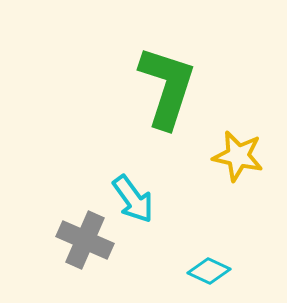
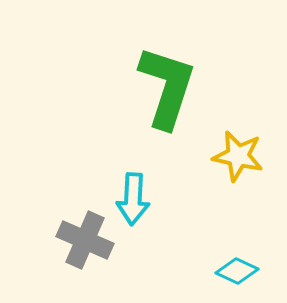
cyan arrow: rotated 39 degrees clockwise
cyan diamond: moved 28 px right
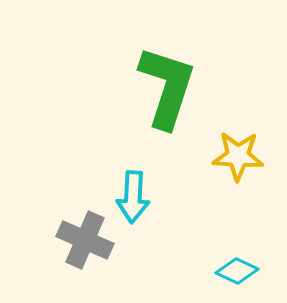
yellow star: rotated 9 degrees counterclockwise
cyan arrow: moved 2 px up
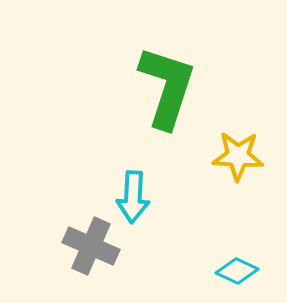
gray cross: moved 6 px right, 6 px down
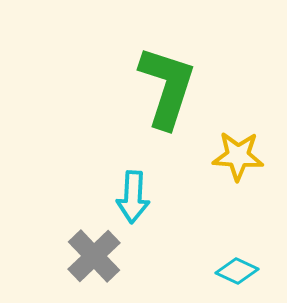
gray cross: moved 3 px right, 10 px down; rotated 22 degrees clockwise
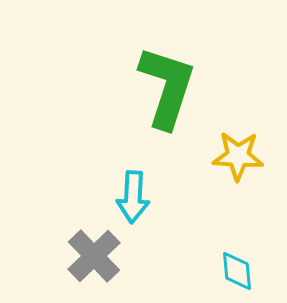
cyan diamond: rotated 60 degrees clockwise
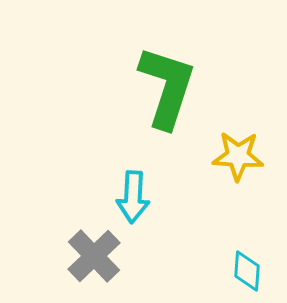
cyan diamond: moved 10 px right; rotated 9 degrees clockwise
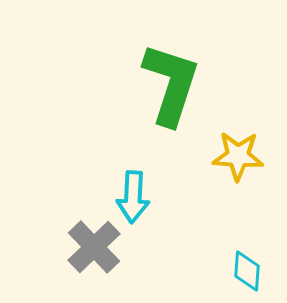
green L-shape: moved 4 px right, 3 px up
gray cross: moved 9 px up
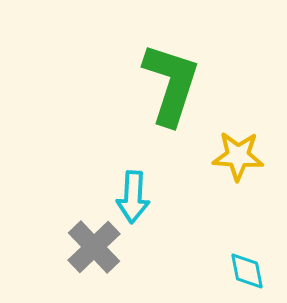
cyan diamond: rotated 15 degrees counterclockwise
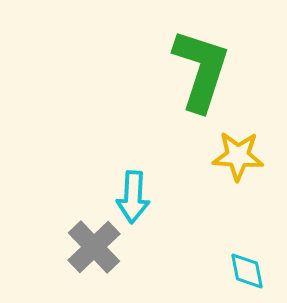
green L-shape: moved 30 px right, 14 px up
